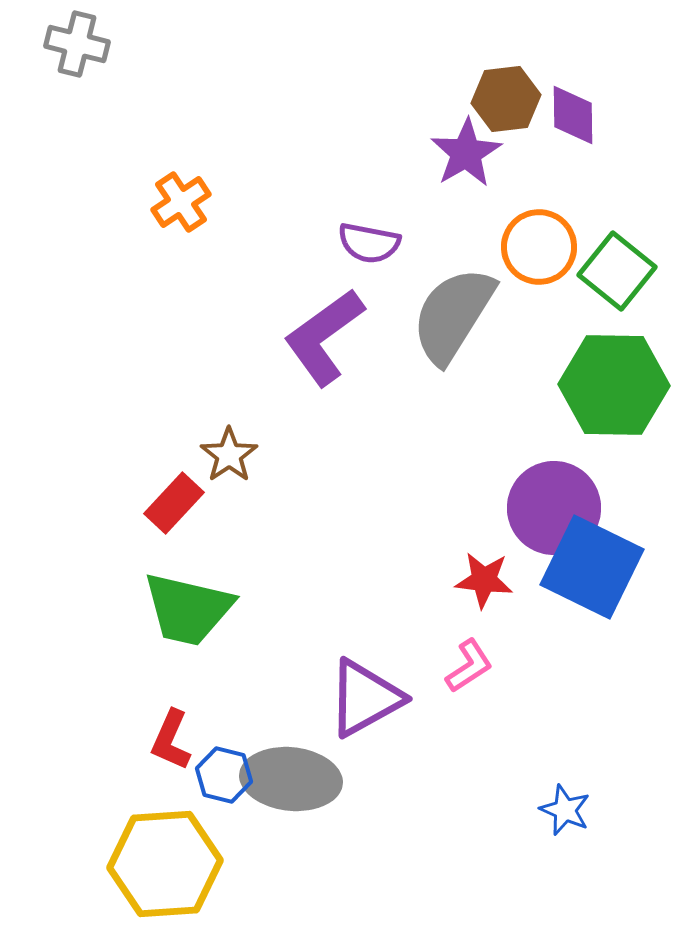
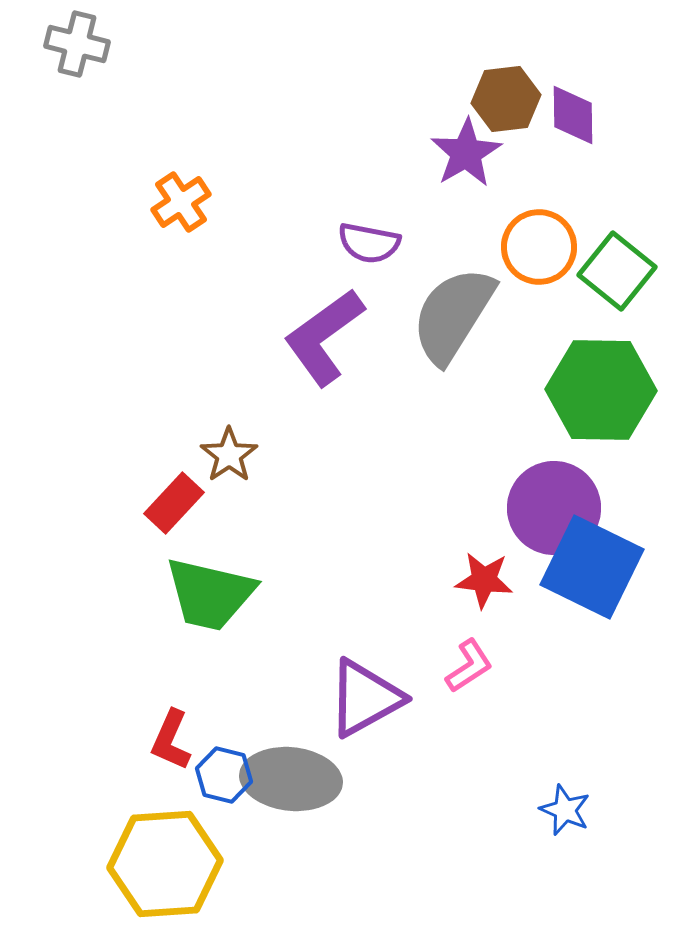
green hexagon: moved 13 px left, 5 px down
green trapezoid: moved 22 px right, 15 px up
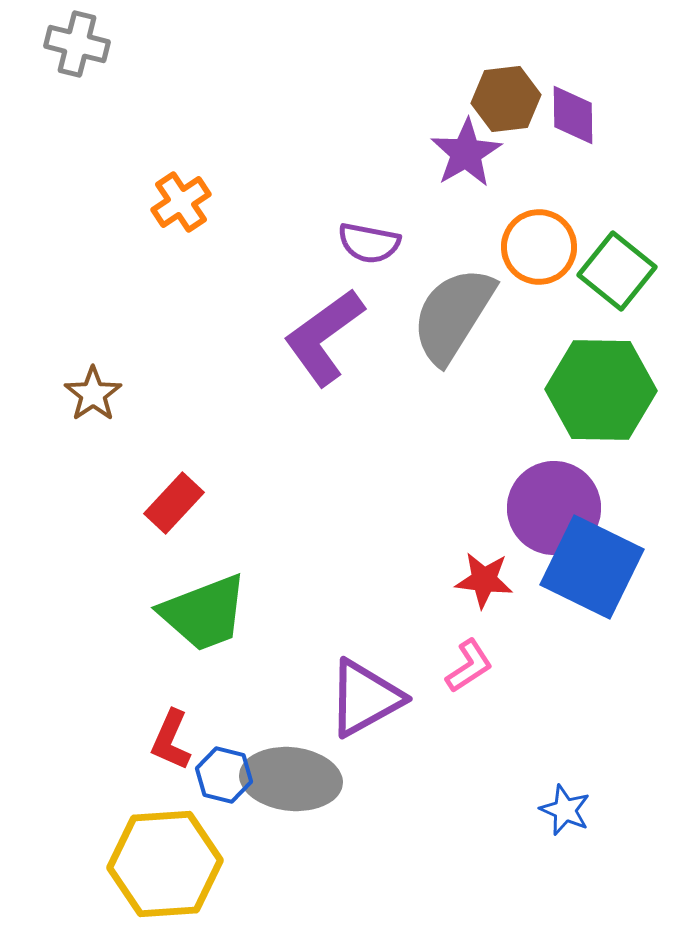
brown star: moved 136 px left, 61 px up
green trapezoid: moved 6 px left, 19 px down; rotated 34 degrees counterclockwise
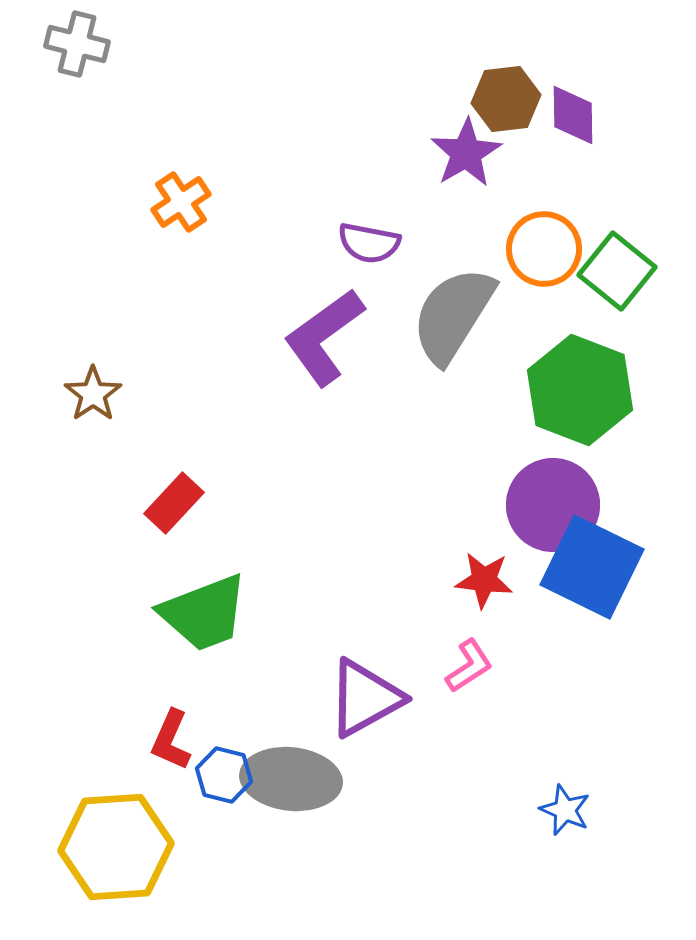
orange circle: moved 5 px right, 2 px down
green hexagon: moved 21 px left; rotated 20 degrees clockwise
purple circle: moved 1 px left, 3 px up
yellow hexagon: moved 49 px left, 17 px up
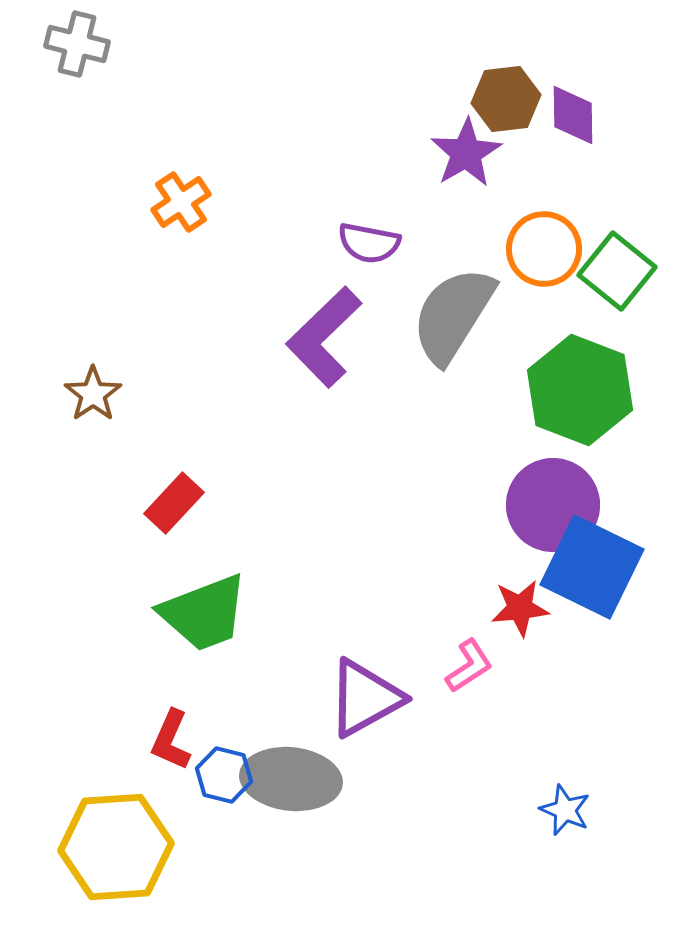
purple L-shape: rotated 8 degrees counterclockwise
red star: moved 36 px right, 28 px down; rotated 12 degrees counterclockwise
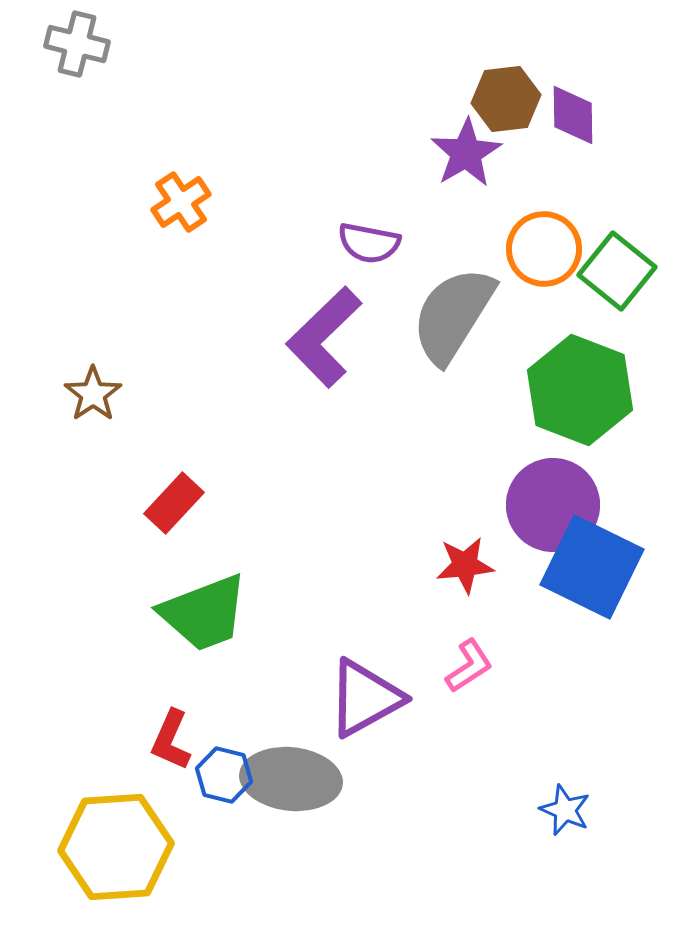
red star: moved 55 px left, 43 px up
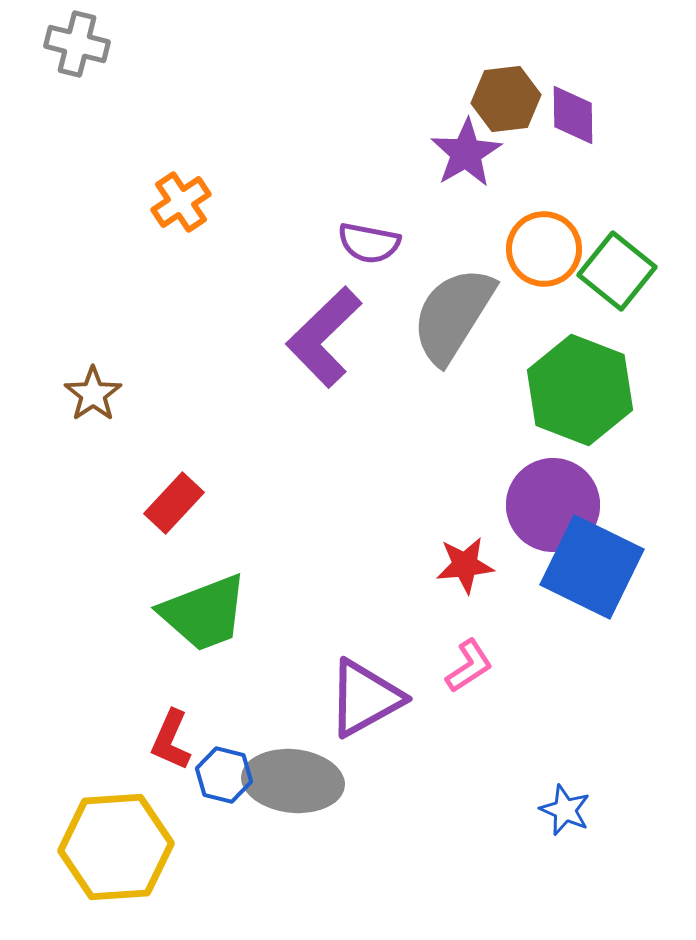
gray ellipse: moved 2 px right, 2 px down
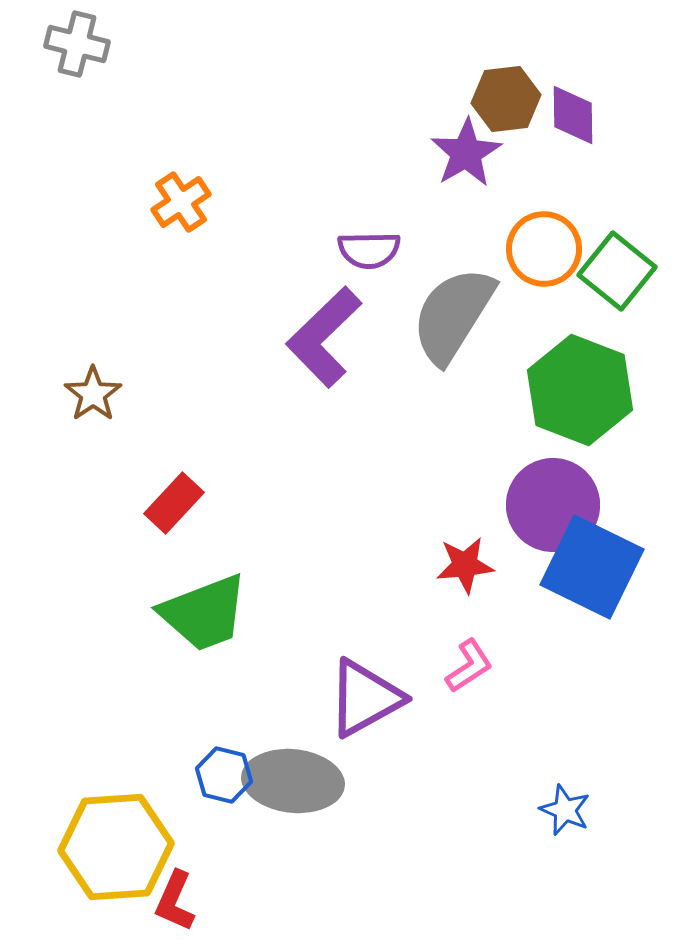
purple semicircle: moved 7 px down; rotated 12 degrees counterclockwise
red L-shape: moved 4 px right, 161 px down
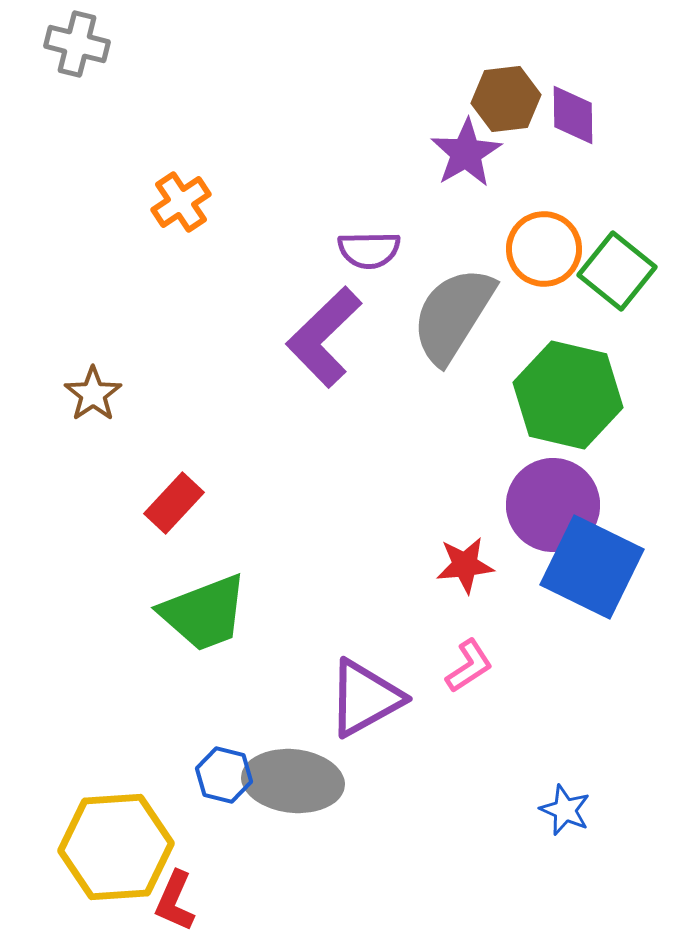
green hexagon: moved 12 px left, 5 px down; rotated 8 degrees counterclockwise
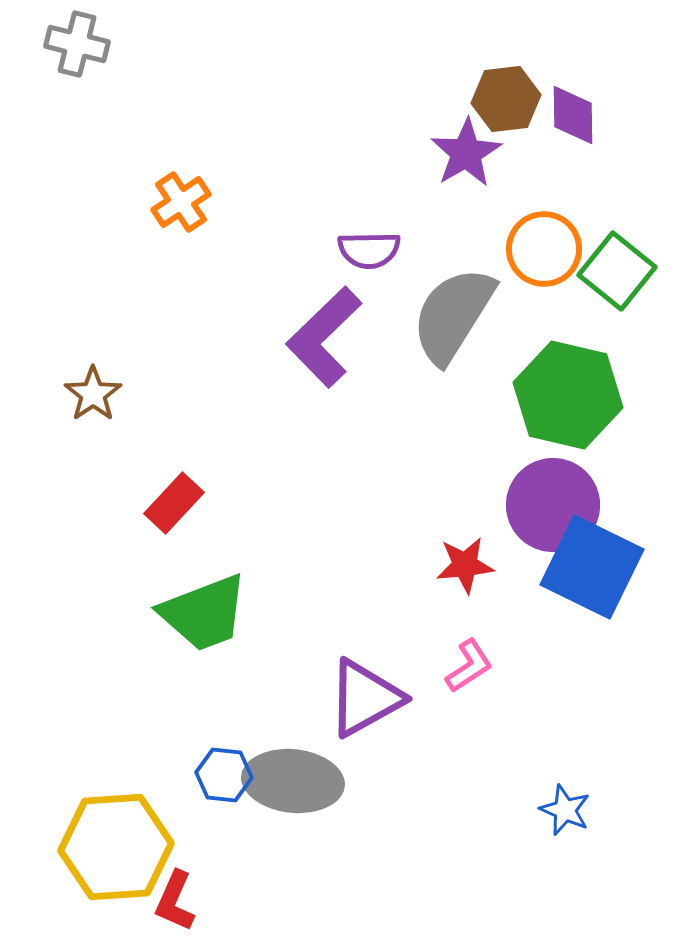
blue hexagon: rotated 8 degrees counterclockwise
